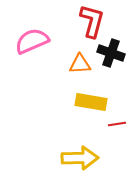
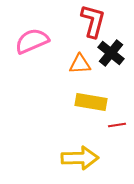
red L-shape: moved 1 px right
black cross: rotated 20 degrees clockwise
red line: moved 1 px down
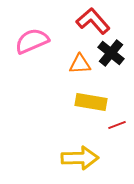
red L-shape: rotated 56 degrees counterclockwise
red line: rotated 12 degrees counterclockwise
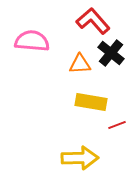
pink semicircle: rotated 28 degrees clockwise
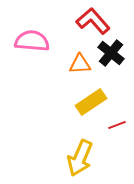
yellow rectangle: rotated 44 degrees counterclockwise
yellow arrow: rotated 114 degrees clockwise
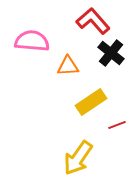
orange triangle: moved 12 px left, 2 px down
yellow arrow: moved 2 px left; rotated 12 degrees clockwise
